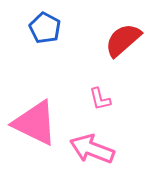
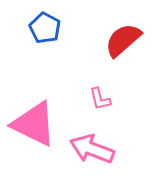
pink triangle: moved 1 px left, 1 px down
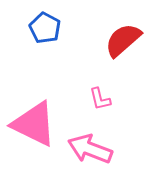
pink arrow: moved 2 px left
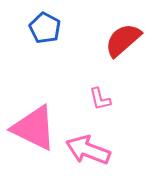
pink triangle: moved 4 px down
pink arrow: moved 2 px left, 1 px down
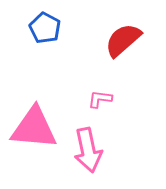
pink L-shape: rotated 110 degrees clockwise
pink triangle: rotated 21 degrees counterclockwise
pink arrow: rotated 123 degrees counterclockwise
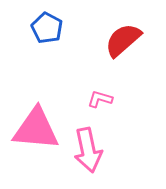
blue pentagon: moved 2 px right
pink L-shape: rotated 10 degrees clockwise
pink triangle: moved 2 px right, 1 px down
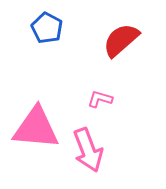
red semicircle: moved 2 px left
pink triangle: moved 1 px up
pink arrow: rotated 9 degrees counterclockwise
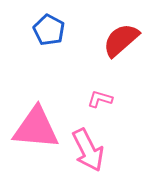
blue pentagon: moved 2 px right, 2 px down
pink arrow: rotated 6 degrees counterclockwise
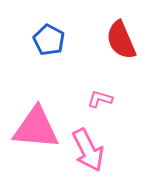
blue pentagon: moved 10 px down
red semicircle: rotated 72 degrees counterclockwise
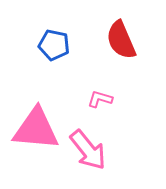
blue pentagon: moved 5 px right, 5 px down; rotated 16 degrees counterclockwise
pink triangle: moved 1 px down
pink arrow: rotated 12 degrees counterclockwise
